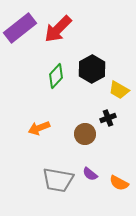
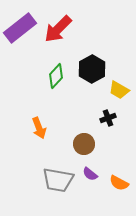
orange arrow: rotated 90 degrees counterclockwise
brown circle: moved 1 px left, 10 px down
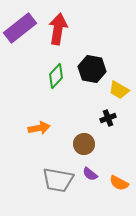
red arrow: rotated 144 degrees clockwise
black hexagon: rotated 20 degrees counterclockwise
orange arrow: rotated 80 degrees counterclockwise
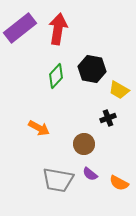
orange arrow: rotated 40 degrees clockwise
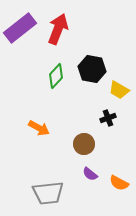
red arrow: rotated 12 degrees clockwise
gray trapezoid: moved 10 px left, 13 px down; rotated 16 degrees counterclockwise
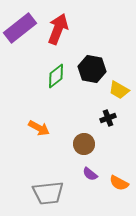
green diamond: rotated 10 degrees clockwise
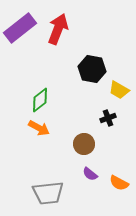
green diamond: moved 16 px left, 24 px down
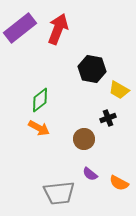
brown circle: moved 5 px up
gray trapezoid: moved 11 px right
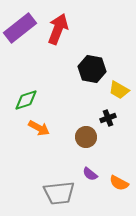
green diamond: moved 14 px left; rotated 20 degrees clockwise
brown circle: moved 2 px right, 2 px up
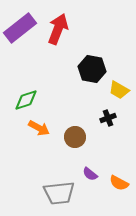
brown circle: moved 11 px left
